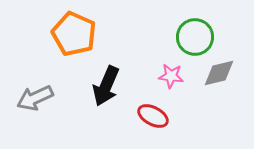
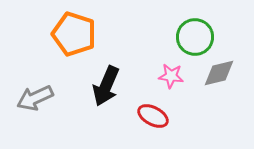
orange pentagon: rotated 6 degrees counterclockwise
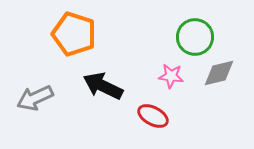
black arrow: moved 3 px left; rotated 93 degrees clockwise
